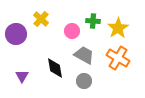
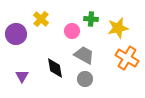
green cross: moved 2 px left, 2 px up
yellow star: rotated 20 degrees clockwise
orange cross: moved 9 px right
gray circle: moved 1 px right, 2 px up
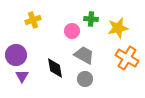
yellow cross: moved 8 px left, 1 px down; rotated 28 degrees clockwise
purple circle: moved 21 px down
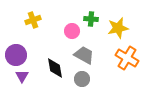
gray circle: moved 3 px left
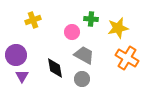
pink circle: moved 1 px down
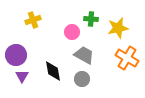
black diamond: moved 2 px left, 3 px down
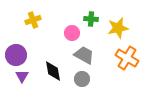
pink circle: moved 1 px down
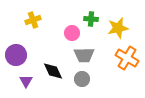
gray trapezoid: rotated 150 degrees clockwise
black diamond: rotated 15 degrees counterclockwise
purple triangle: moved 4 px right, 5 px down
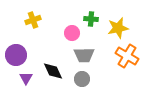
orange cross: moved 2 px up
purple triangle: moved 3 px up
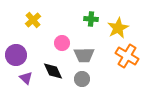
yellow cross: rotated 21 degrees counterclockwise
yellow star: rotated 15 degrees counterclockwise
pink circle: moved 10 px left, 10 px down
purple triangle: rotated 16 degrees counterclockwise
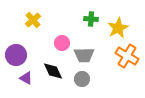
purple triangle: rotated 16 degrees counterclockwise
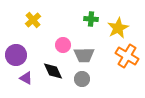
pink circle: moved 1 px right, 2 px down
